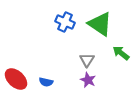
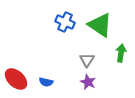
green triangle: moved 1 px down
green arrow: rotated 60 degrees clockwise
purple star: moved 2 px down
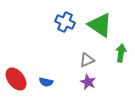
gray triangle: rotated 35 degrees clockwise
red ellipse: rotated 10 degrees clockwise
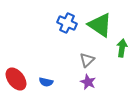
blue cross: moved 2 px right, 1 px down
green arrow: moved 1 px right, 5 px up
gray triangle: rotated 21 degrees counterclockwise
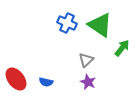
green arrow: rotated 30 degrees clockwise
gray triangle: moved 1 px left
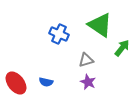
blue cross: moved 8 px left, 11 px down
gray triangle: rotated 28 degrees clockwise
red ellipse: moved 4 px down
